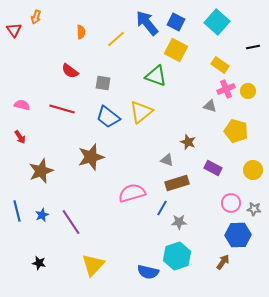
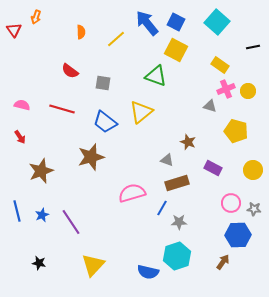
blue trapezoid at (108, 117): moved 3 px left, 5 px down
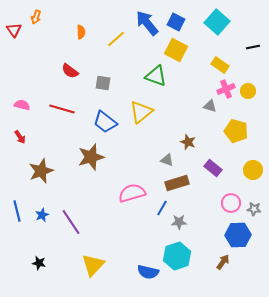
purple rectangle at (213, 168): rotated 12 degrees clockwise
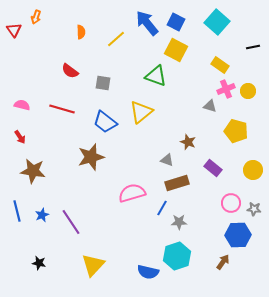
brown star at (41, 171): moved 8 px left; rotated 30 degrees clockwise
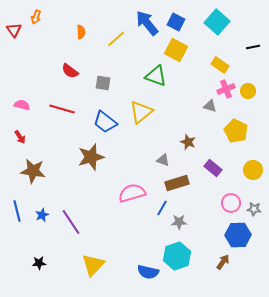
yellow pentagon at (236, 131): rotated 10 degrees clockwise
gray triangle at (167, 160): moved 4 px left
black star at (39, 263): rotated 16 degrees counterclockwise
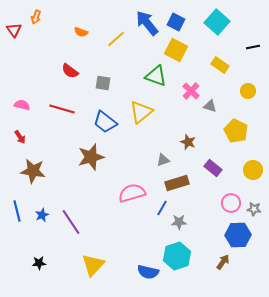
orange semicircle at (81, 32): rotated 112 degrees clockwise
pink cross at (226, 89): moved 35 px left, 2 px down; rotated 24 degrees counterclockwise
gray triangle at (163, 160): rotated 40 degrees counterclockwise
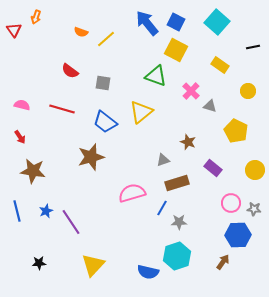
yellow line at (116, 39): moved 10 px left
yellow circle at (253, 170): moved 2 px right
blue star at (42, 215): moved 4 px right, 4 px up
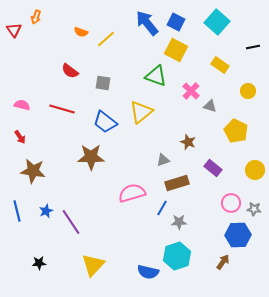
brown star at (91, 157): rotated 16 degrees clockwise
